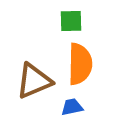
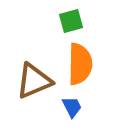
green square: rotated 15 degrees counterclockwise
blue trapezoid: rotated 75 degrees clockwise
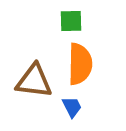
green square: rotated 15 degrees clockwise
brown triangle: rotated 30 degrees clockwise
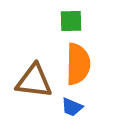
orange semicircle: moved 2 px left
blue trapezoid: rotated 140 degrees clockwise
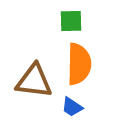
orange semicircle: moved 1 px right
blue trapezoid: rotated 10 degrees clockwise
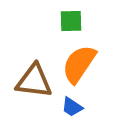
orange semicircle: rotated 147 degrees counterclockwise
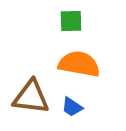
orange semicircle: rotated 66 degrees clockwise
brown triangle: moved 3 px left, 16 px down
